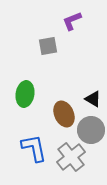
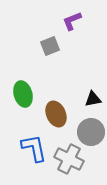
gray square: moved 2 px right; rotated 12 degrees counterclockwise
green ellipse: moved 2 px left; rotated 25 degrees counterclockwise
black triangle: rotated 42 degrees counterclockwise
brown ellipse: moved 8 px left
gray circle: moved 2 px down
gray cross: moved 2 px left, 2 px down; rotated 24 degrees counterclockwise
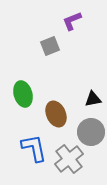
gray cross: rotated 24 degrees clockwise
